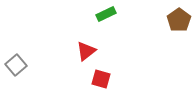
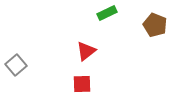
green rectangle: moved 1 px right, 1 px up
brown pentagon: moved 24 px left, 5 px down; rotated 15 degrees counterclockwise
red square: moved 19 px left, 5 px down; rotated 18 degrees counterclockwise
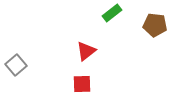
green rectangle: moved 5 px right; rotated 12 degrees counterclockwise
brown pentagon: rotated 15 degrees counterclockwise
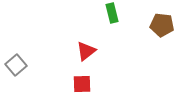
green rectangle: rotated 66 degrees counterclockwise
brown pentagon: moved 7 px right
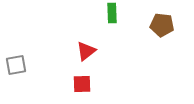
green rectangle: rotated 12 degrees clockwise
gray square: rotated 30 degrees clockwise
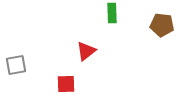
red square: moved 16 px left
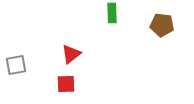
red triangle: moved 15 px left, 3 px down
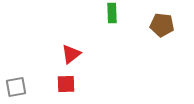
gray square: moved 22 px down
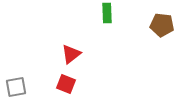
green rectangle: moved 5 px left
red square: rotated 24 degrees clockwise
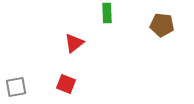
red triangle: moved 3 px right, 11 px up
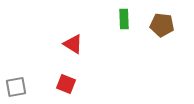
green rectangle: moved 17 px right, 6 px down
red triangle: moved 1 px left, 1 px down; rotated 50 degrees counterclockwise
